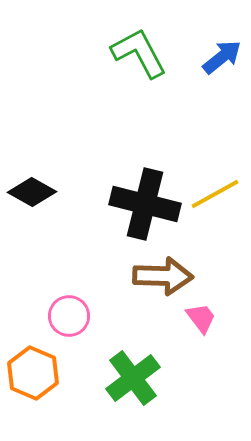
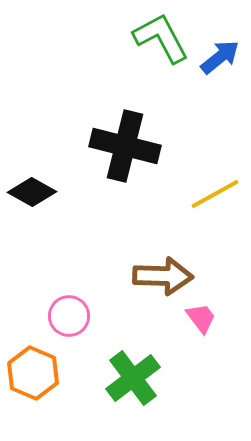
green L-shape: moved 22 px right, 15 px up
blue arrow: moved 2 px left
black cross: moved 20 px left, 58 px up
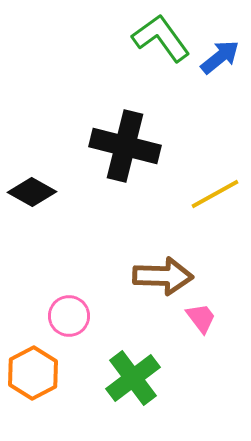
green L-shape: rotated 8 degrees counterclockwise
orange hexagon: rotated 9 degrees clockwise
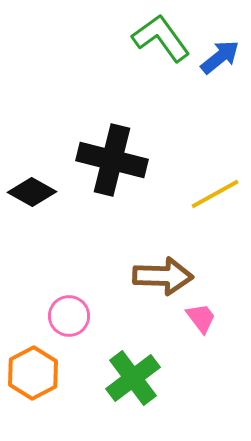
black cross: moved 13 px left, 14 px down
